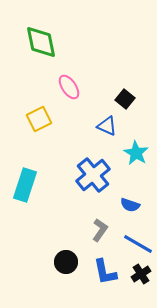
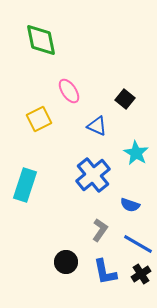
green diamond: moved 2 px up
pink ellipse: moved 4 px down
blue triangle: moved 10 px left
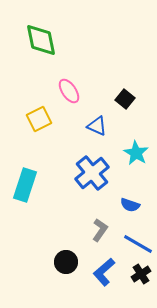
blue cross: moved 1 px left, 2 px up
blue L-shape: moved 1 px left; rotated 60 degrees clockwise
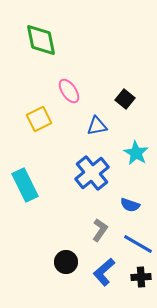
blue triangle: rotated 35 degrees counterclockwise
cyan rectangle: rotated 44 degrees counterclockwise
black cross: moved 3 px down; rotated 30 degrees clockwise
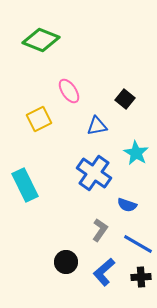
green diamond: rotated 57 degrees counterclockwise
blue cross: moved 2 px right; rotated 16 degrees counterclockwise
blue semicircle: moved 3 px left
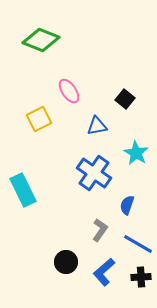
cyan rectangle: moved 2 px left, 5 px down
blue semicircle: rotated 90 degrees clockwise
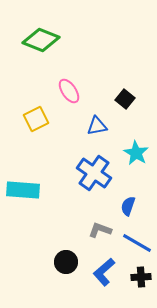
yellow square: moved 3 px left
cyan rectangle: rotated 60 degrees counterclockwise
blue semicircle: moved 1 px right, 1 px down
gray L-shape: rotated 105 degrees counterclockwise
blue line: moved 1 px left, 1 px up
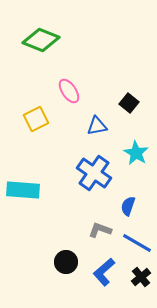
black square: moved 4 px right, 4 px down
black cross: rotated 36 degrees counterclockwise
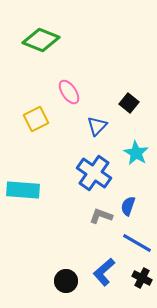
pink ellipse: moved 1 px down
blue triangle: rotated 35 degrees counterclockwise
gray L-shape: moved 1 px right, 14 px up
black circle: moved 19 px down
black cross: moved 1 px right, 1 px down; rotated 24 degrees counterclockwise
